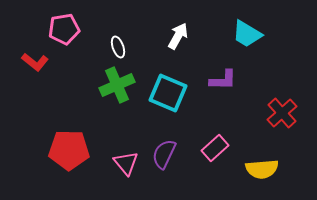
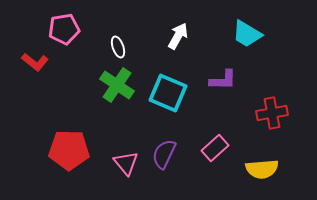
green cross: rotated 32 degrees counterclockwise
red cross: moved 10 px left; rotated 32 degrees clockwise
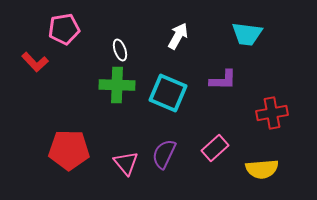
cyan trapezoid: rotated 24 degrees counterclockwise
white ellipse: moved 2 px right, 3 px down
red L-shape: rotated 8 degrees clockwise
green cross: rotated 32 degrees counterclockwise
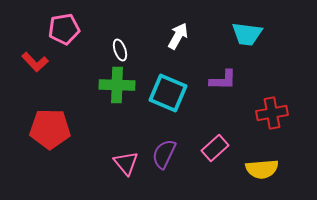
red pentagon: moved 19 px left, 21 px up
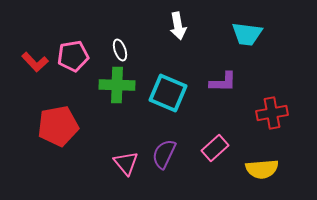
pink pentagon: moved 9 px right, 27 px down
white arrow: moved 10 px up; rotated 140 degrees clockwise
purple L-shape: moved 2 px down
red pentagon: moved 8 px right, 3 px up; rotated 12 degrees counterclockwise
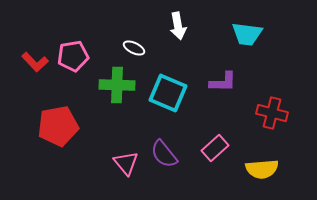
white ellipse: moved 14 px right, 2 px up; rotated 45 degrees counterclockwise
red cross: rotated 24 degrees clockwise
purple semicircle: rotated 64 degrees counterclockwise
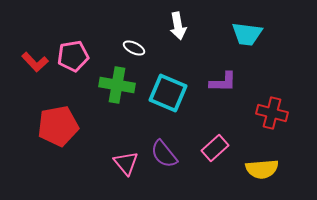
green cross: rotated 8 degrees clockwise
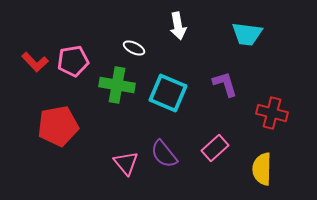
pink pentagon: moved 5 px down
purple L-shape: moved 2 px right, 2 px down; rotated 108 degrees counterclockwise
yellow semicircle: rotated 96 degrees clockwise
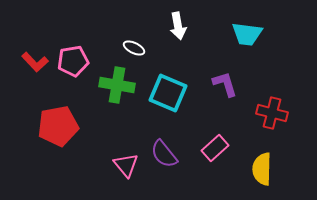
pink triangle: moved 2 px down
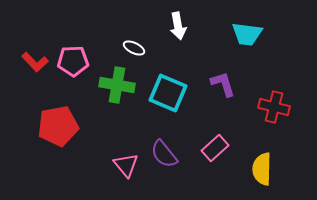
pink pentagon: rotated 8 degrees clockwise
purple L-shape: moved 2 px left
red cross: moved 2 px right, 6 px up
